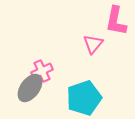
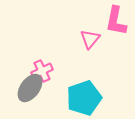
pink triangle: moved 3 px left, 5 px up
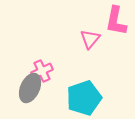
gray ellipse: rotated 12 degrees counterclockwise
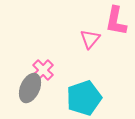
pink cross: moved 1 px right, 1 px up; rotated 20 degrees counterclockwise
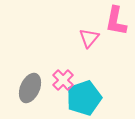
pink triangle: moved 1 px left, 1 px up
pink cross: moved 20 px right, 10 px down
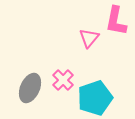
cyan pentagon: moved 11 px right
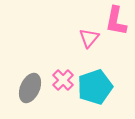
cyan pentagon: moved 11 px up
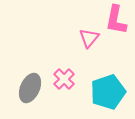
pink L-shape: moved 1 px up
pink cross: moved 1 px right, 1 px up
cyan pentagon: moved 13 px right, 5 px down
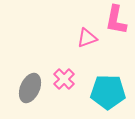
pink triangle: moved 2 px left; rotated 30 degrees clockwise
cyan pentagon: rotated 20 degrees clockwise
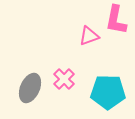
pink triangle: moved 2 px right, 2 px up
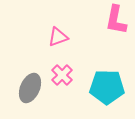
pink triangle: moved 31 px left, 1 px down
pink cross: moved 2 px left, 4 px up
cyan pentagon: moved 1 px left, 5 px up
